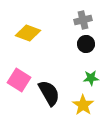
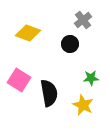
gray cross: rotated 24 degrees counterclockwise
black circle: moved 16 px left
black semicircle: rotated 20 degrees clockwise
yellow star: rotated 10 degrees counterclockwise
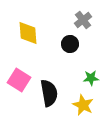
yellow diamond: rotated 65 degrees clockwise
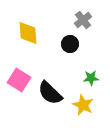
black semicircle: moved 1 px right; rotated 144 degrees clockwise
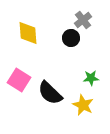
black circle: moved 1 px right, 6 px up
